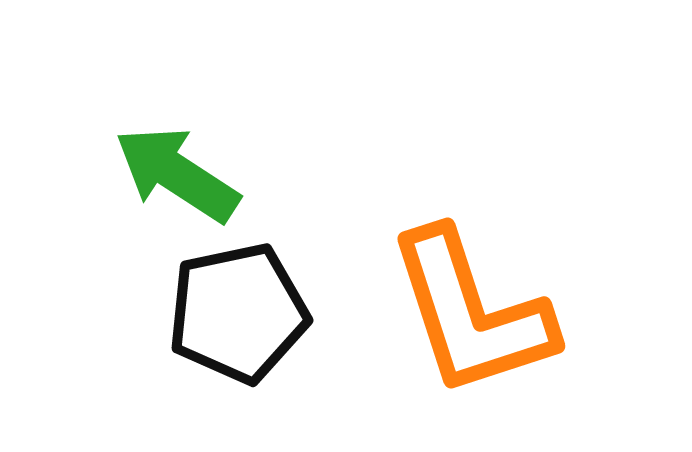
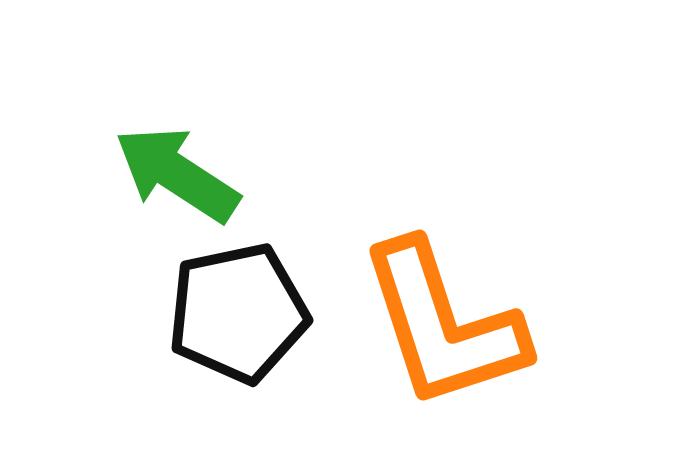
orange L-shape: moved 28 px left, 12 px down
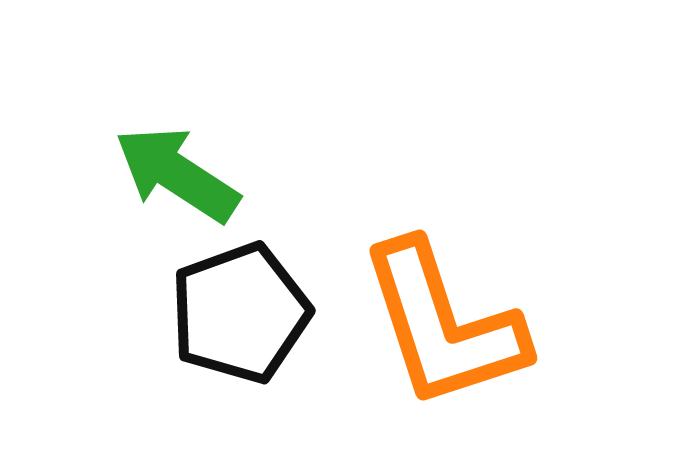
black pentagon: moved 2 px right; rotated 8 degrees counterclockwise
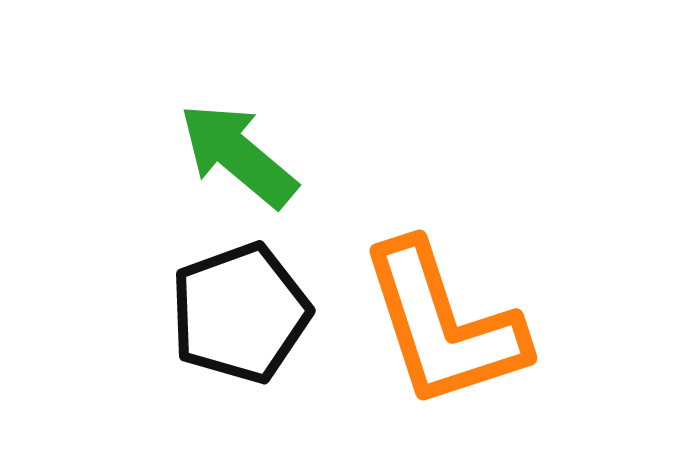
green arrow: moved 61 px right, 19 px up; rotated 7 degrees clockwise
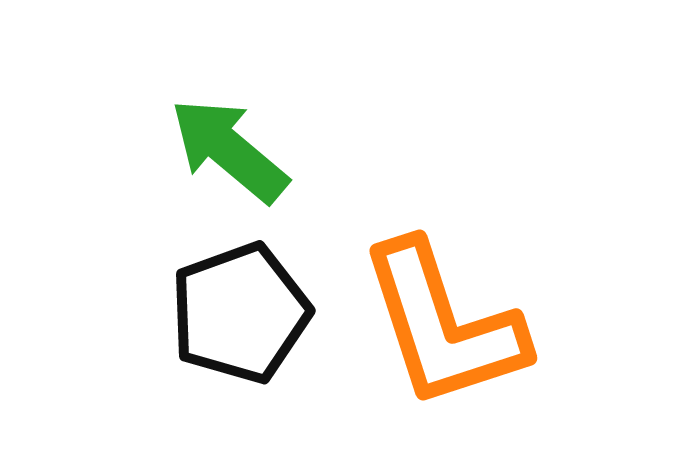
green arrow: moved 9 px left, 5 px up
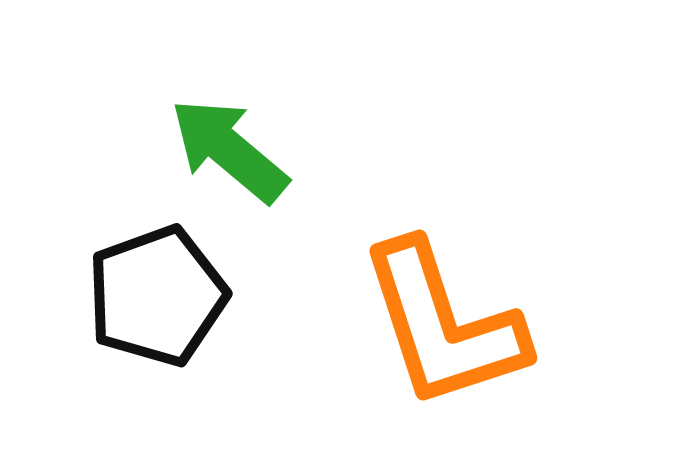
black pentagon: moved 83 px left, 17 px up
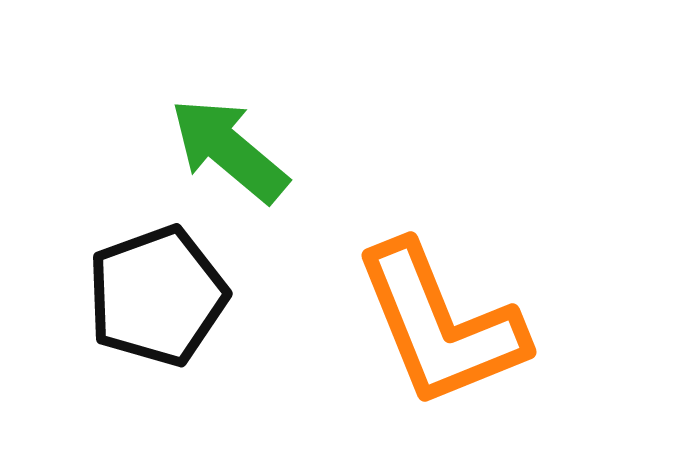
orange L-shape: moved 3 px left; rotated 4 degrees counterclockwise
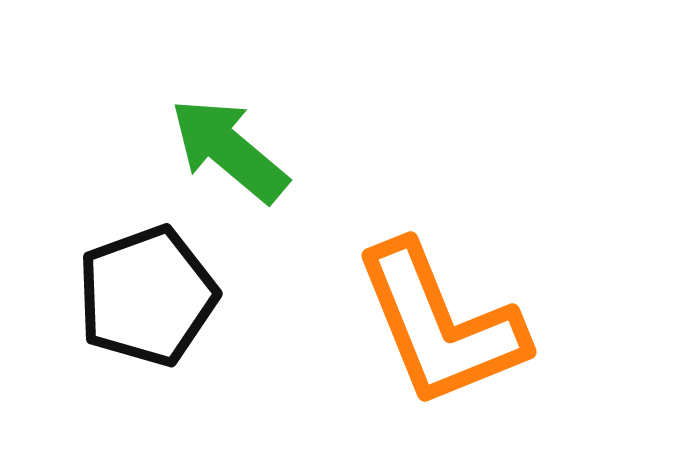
black pentagon: moved 10 px left
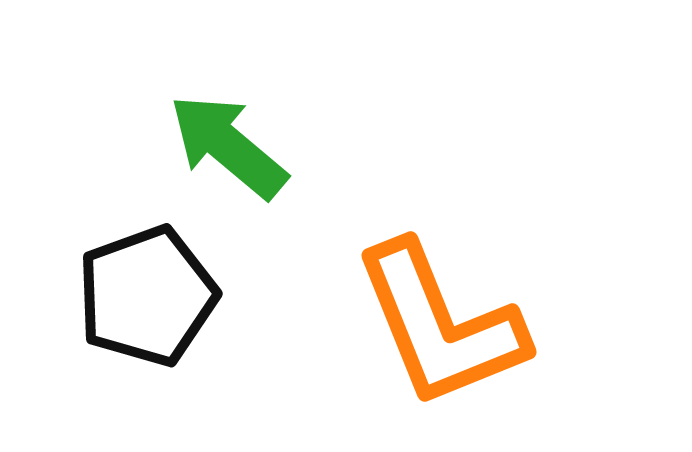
green arrow: moved 1 px left, 4 px up
